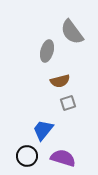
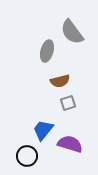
purple semicircle: moved 7 px right, 14 px up
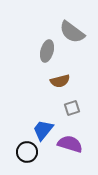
gray semicircle: rotated 16 degrees counterclockwise
gray square: moved 4 px right, 5 px down
black circle: moved 4 px up
